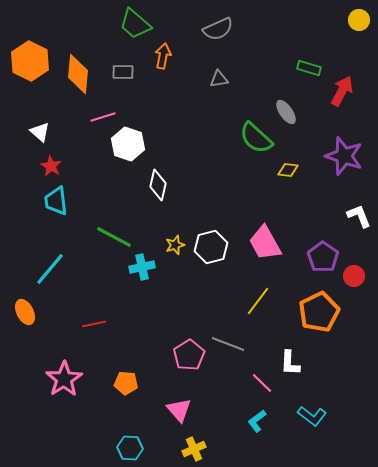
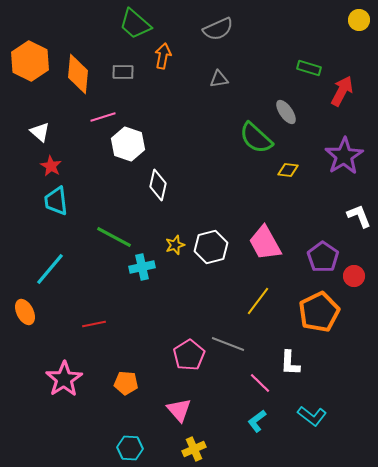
purple star at (344, 156): rotated 21 degrees clockwise
pink line at (262, 383): moved 2 px left
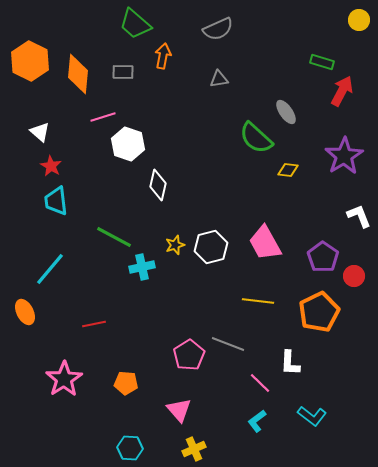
green rectangle at (309, 68): moved 13 px right, 6 px up
yellow line at (258, 301): rotated 60 degrees clockwise
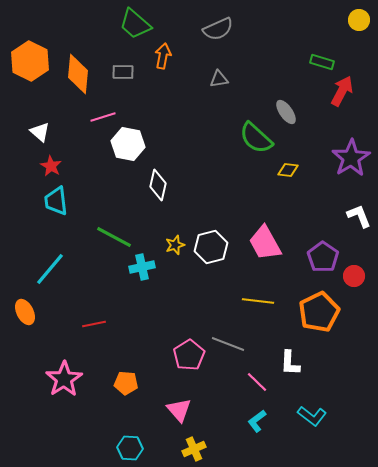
white hexagon at (128, 144): rotated 8 degrees counterclockwise
purple star at (344, 156): moved 7 px right, 2 px down
pink line at (260, 383): moved 3 px left, 1 px up
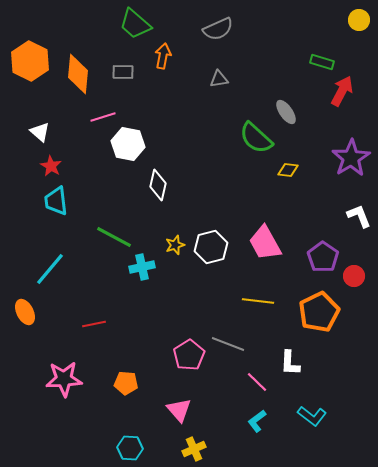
pink star at (64, 379): rotated 30 degrees clockwise
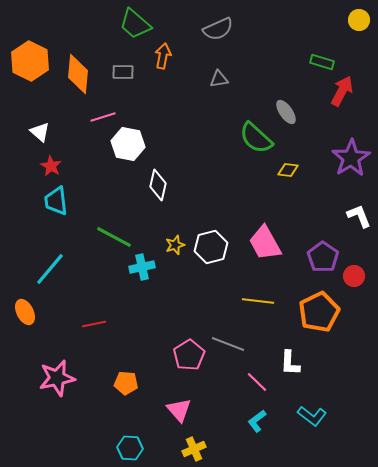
pink star at (64, 379): moved 7 px left, 1 px up; rotated 9 degrees counterclockwise
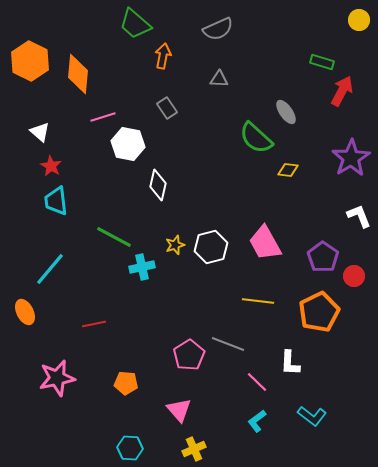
gray rectangle at (123, 72): moved 44 px right, 36 px down; rotated 55 degrees clockwise
gray triangle at (219, 79): rotated 12 degrees clockwise
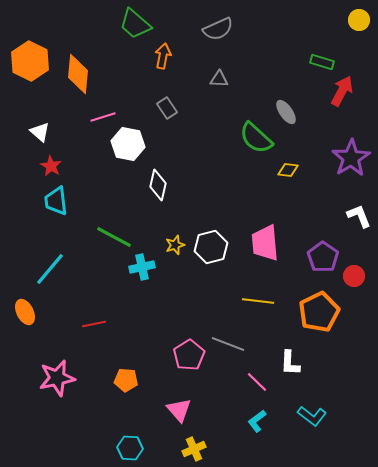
pink trapezoid at (265, 243): rotated 24 degrees clockwise
orange pentagon at (126, 383): moved 3 px up
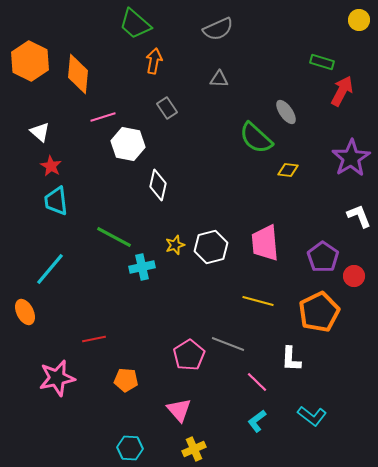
orange arrow at (163, 56): moved 9 px left, 5 px down
yellow line at (258, 301): rotated 8 degrees clockwise
red line at (94, 324): moved 15 px down
white L-shape at (290, 363): moved 1 px right, 4 px up
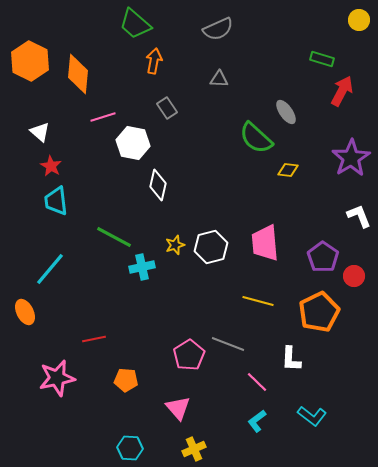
green rectangle at (322, 62): moved 3 px up
white hexagon at (128, 144): moved 5 px right, 1 px up
pink triangle at (179, 410): moved 1 px left, 2 px up
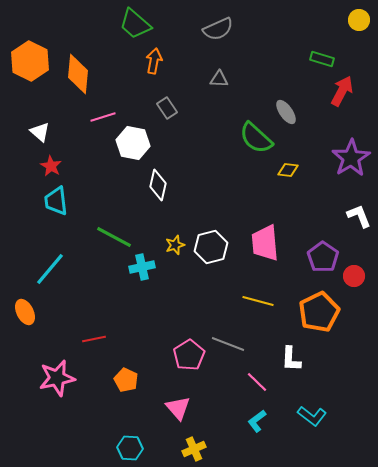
orange pentagon at (126, 380): rotated 20 degrees clockwise
